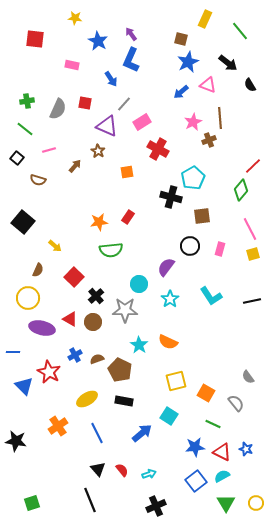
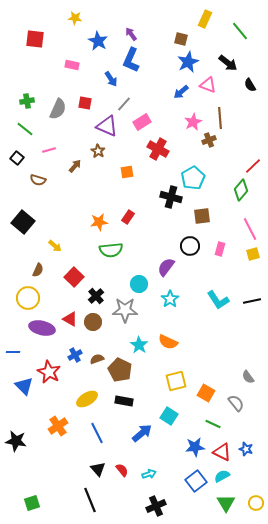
cyan L-shape at (211, 296): moved 7 px right, 4 px down
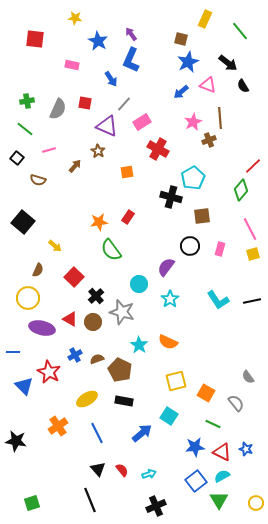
black semicircle at (250, 85): moved 7 px left, 1 px down
green semicircle at (111, 250): rotated 60 degrees clockwise
gray star at (125, 310): moved 3 px left, 2 px down; rotated 15 degrees clockwise
green triangle at (226, 503): moved 7 px left, 3 px up
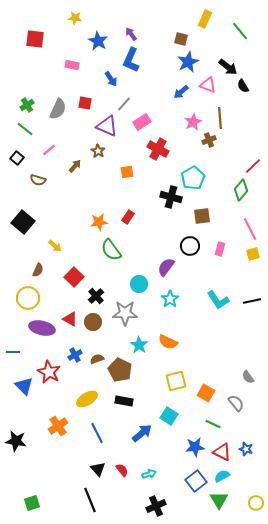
black arrow at (228, 63): moved 4 px down
green cross at (27, 101): moved 4 px down; rotated 24 degrees counterclockwise
pink line at (49, 150): rotated 24 degrees counterclockwise
gray star at (122, 312): moved 3 px right, 1 px down; rotated 15 degrees counterclockwise
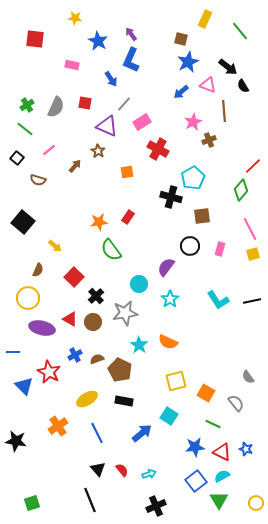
gray semicircle at (58, 109): moved 2 px left, 2 px up
brown line at (220, 118): moved 4 px right, 7 px up
gray star at (125, 313): rotated 10 degrees counterclockwise
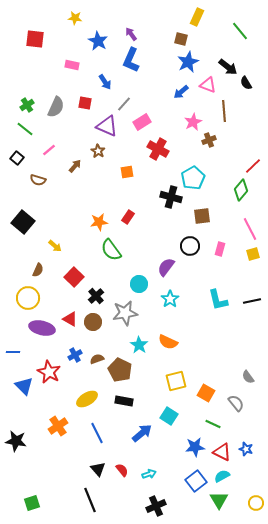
yellow rectangle at (205, 19): moved 8 px left, 2 px up
blue arrow at (111, 79): moved 6 px left, 3 px down
black semicircle at (243, 86): moved 3 px right, 3 px up
cyan L-shape at (218, 300): rotated 20 degrees clockwise
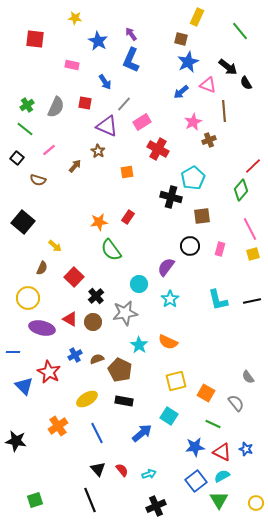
brown semicircle at (38, 270): moved 4 px right, 2 px up
green square at (32, 503): moved 3 px right, 3 px up
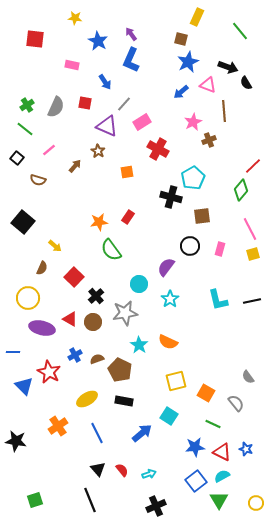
black arrow at (228, 67): rotated 18 degrees counterclockwise
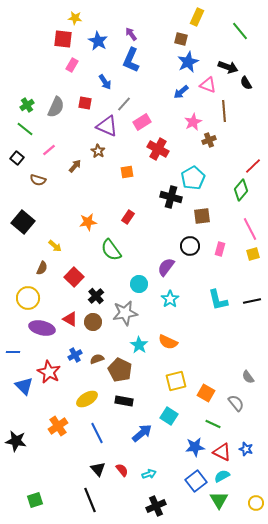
red square at (35, 39): moved 28 px right
pink rectangle at (72, 65): rotated 72 degrees counterclockwise
orange star at (99, 222): moved 11 px left
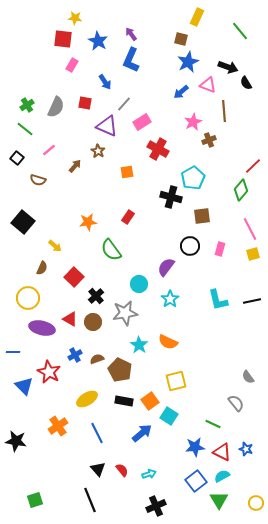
orange square at (206, 393): moved 56 px left, 8 px down; rotated 24 degrees clockwise
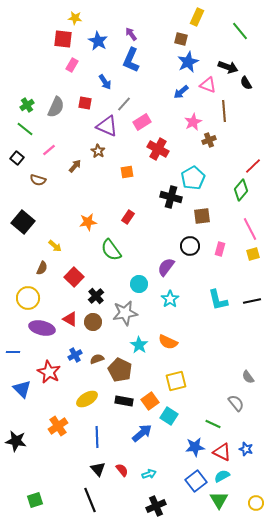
blue triangle at (24, 386): moved 2 px left, 3 px down
blue line at (97, 433): moved 4 px down; rotated 25 degrees clockwise
